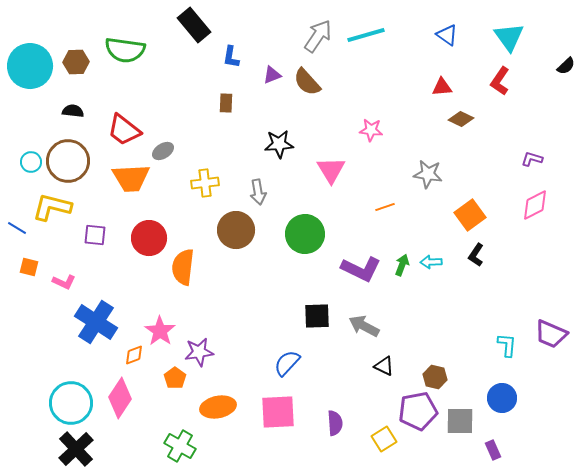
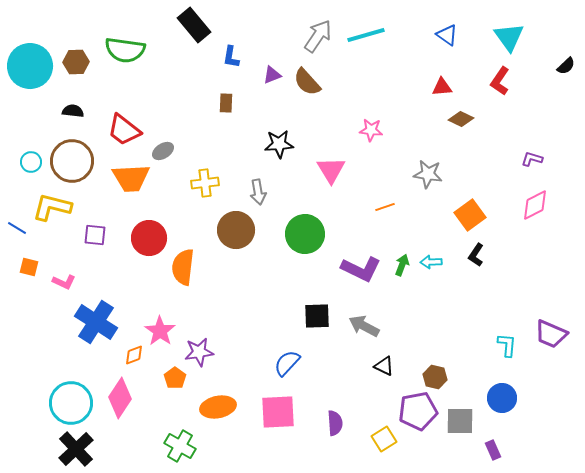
brown circle at (68, 161): moved 4 px right
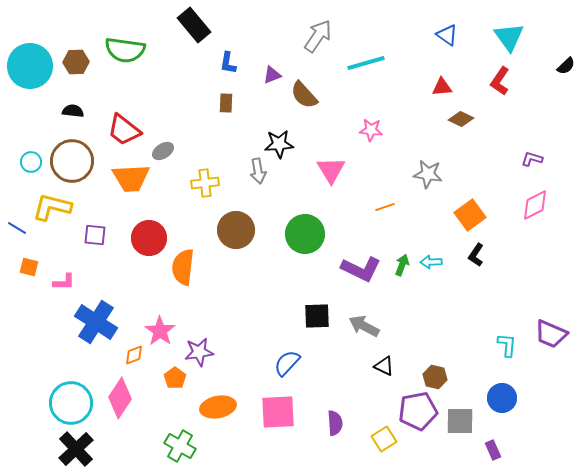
cyan line at (366, 35): moved 28 px down
blue L-shape at (231, 57): moved 3 px left, 6 px down
brown semicircle at (307, 82): moved 3 px left, 13 px down
gray arrow at (258, 192): moved 21 px up
pink L-shape at (64, 282): rotated 25 degrees counterclockwise
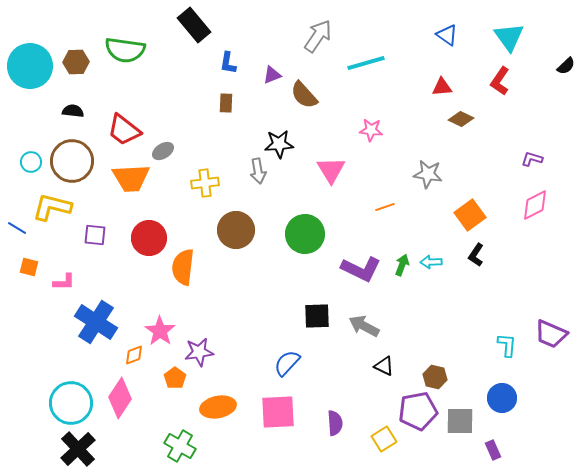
black cross at (76, 449): moved 2 px right
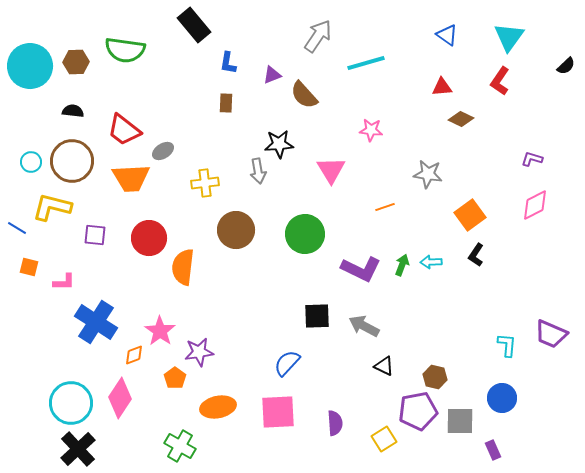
cyan triangle at (509, 37): rotated 12 degrees clockwise
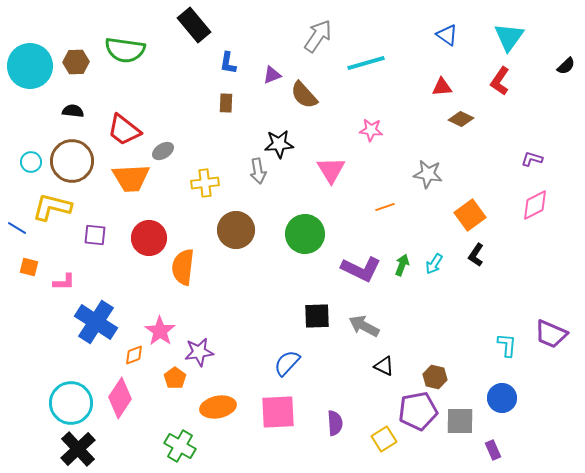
cyan arrow at (431, 262): moved 3 px right, 2 px down; rotated 55 degrees counterclockwise
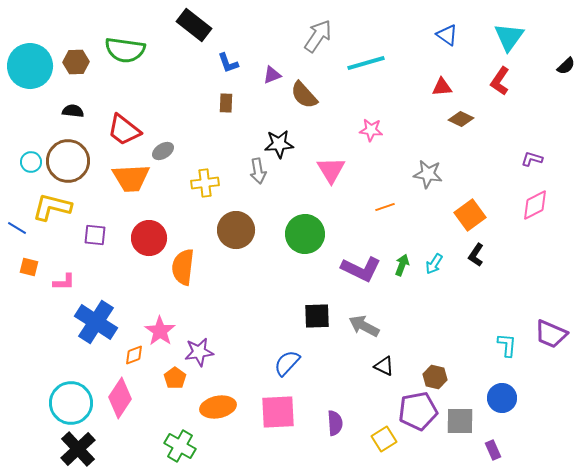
black rectangle at (194, 25): rotated 12 degrees counterclockwise
blue L-shape at (228, 63): rotated 30 degrees counterclockwise
brown circle at (72, 161): moved 4 px left
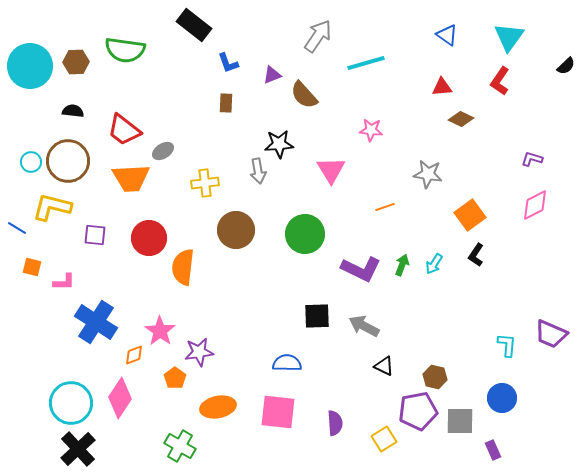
orange square at (29, 267): moved 3 px right
blue semicircle at (287, 363): rotated 48 degrees clockwise
pink square at (278, 412): rotated 9 degrees clockwise
